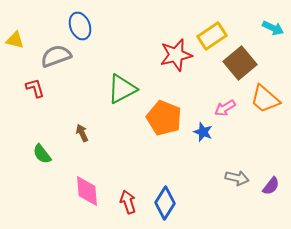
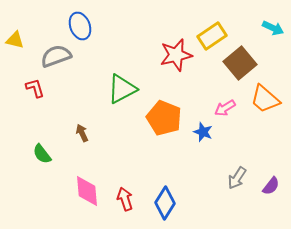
gray arrow: rotated 110 degrees clockwise
red arrow: moved 3 px left, 3 px up
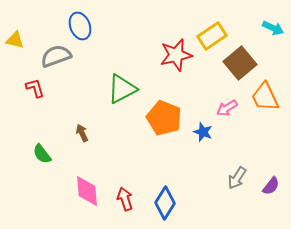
orange trapezoid: moved 2 px up; rotated 24 degrees clockwise
pink arrow: moved 2 px right
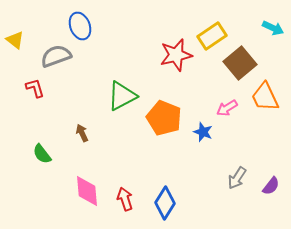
yellow triangle: rotated 24 degrees clockwise
green triangle: moved 7 px down
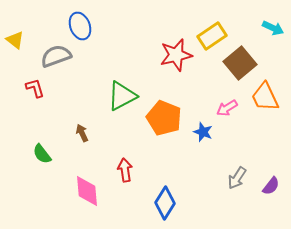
red arrow: moved 29 px up; rotated 10 degrees clockwise
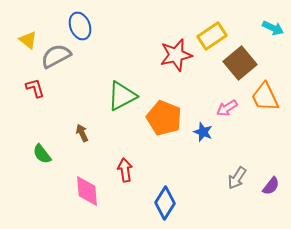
yellow triangle: moved 13 px right
gray semicircle: rotated 8 degrees counterclockwise
